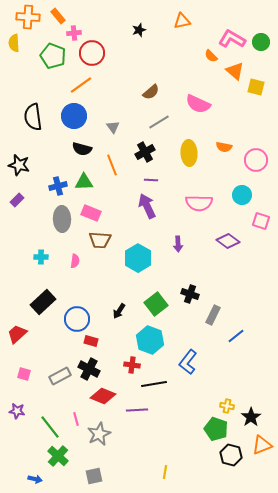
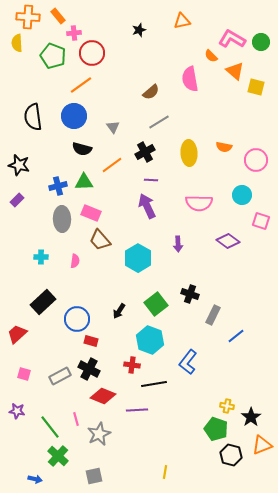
yellow semicircle at (14, 43): moved 3 px right
pink semicircle at (198, 104): moved 8 px left, 25 px up; rotated 55 degrees clockwise
orange line at (112, 165): rotated 75 degrees clockwise
brown trapezoid at (100, 240): rotated 45 degrees clockwise
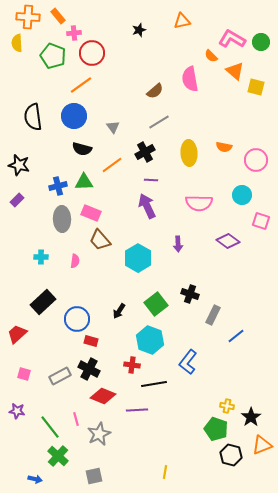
brown semicircle at (151, 92): moved 4 px right, 1 px up
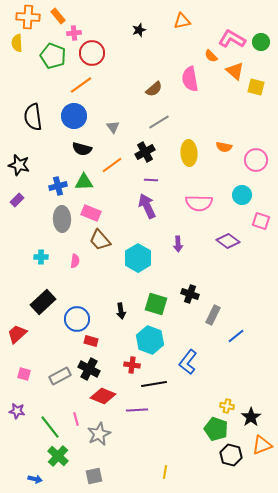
brown semicircle at (155, 91): moved 1 px left, 2 px up
green square at (156, 304): rotated 35 degrees counterclockwise
black arrow at (119, 311): moved 2 px right; rotated 42 degrees counterclockwise
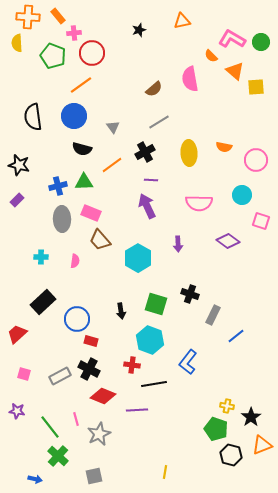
yellow square at (256, 87): rotated 18 degrees counterclockwise
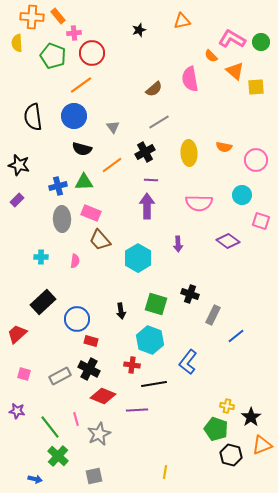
orange cross at (28, 17): moved 4 px right
purple arrow at (147, 206): rotated 25 degrees clockwise
